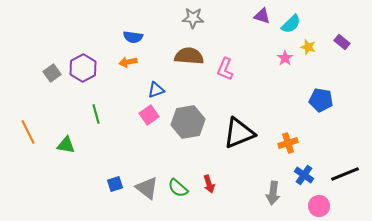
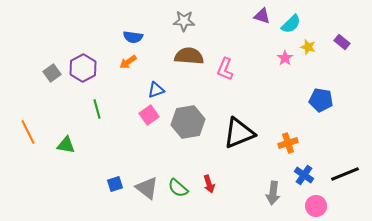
gray star: moved 9 px left, 3 px down
orange arrow: rotated 24 degrees counterclockwise
green line: moved 1 px right, 5 px up
pink circle: moved 3 px left
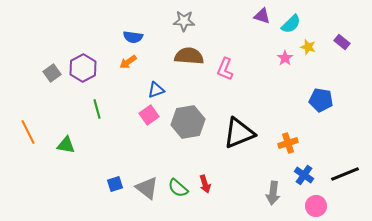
red arrow: moved 4 px left
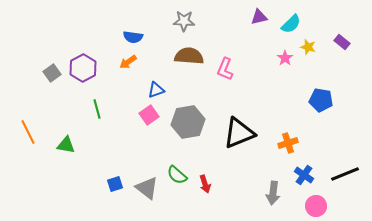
purple triangle: moved 3 px left, 1 px down; rotated 30 degrees counterclockwise
green semicircle: moved 1 px left, 13 px up
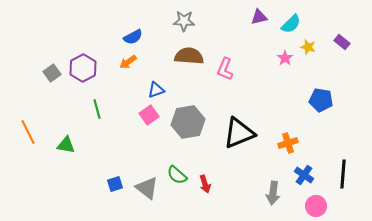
blue semicircle: rotated 36 degrees counterclockwise
black line: moved 2 px left; rotated 64 degrees counterclockwise
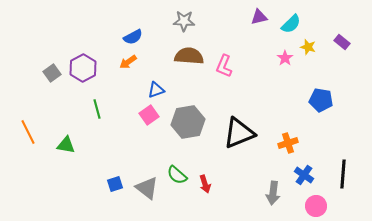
pink L-shape: moved 1 px left, 3 px up
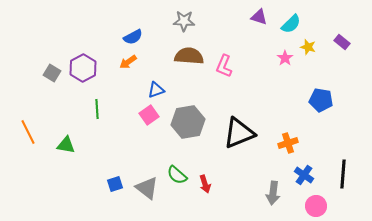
purple triangle: rotated 30 degrees clockwise
gray square: rotated 24 degrees counterclockwise
green line: rotated 12 degrees clockwise
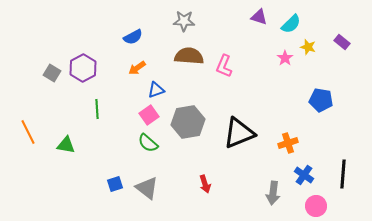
orange arrow: moved 9 px right, 6 px down
green semicircle: moved 29 px left, 32 px up
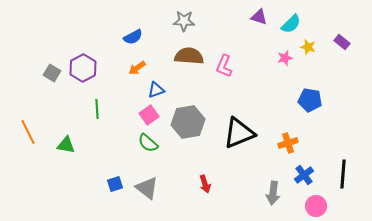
pink star: rotated 21 degrees clockwise
blue pentagon: moved 11 px left
blue cross: rotated 18 degrees clockwise
